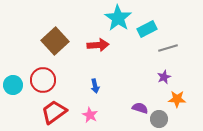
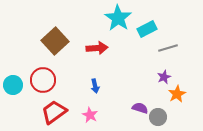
red arrow: moved 1 px left, 3 px down
orange star: moved 5 px up; rotated 30 degrees counterclockwise
gray circle: moved 1 px left, 2 px up
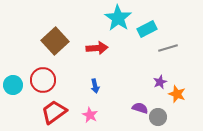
purple star: moved 4 px left, 5 px down
orange star: rotated 24 degrees counterclockwise
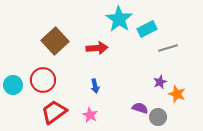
cyan star: moved 1 px right, 1 px down
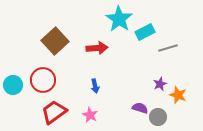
cyan rectangle: moved 2 px left, 3 px down
purple star: moved 2 px down
orange star: moved 1 px right, 1 px down
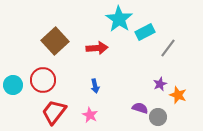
gray line: rotated 36 degrees counterclockwise
red trapezoid: rotated 16 degrees counterclockwise
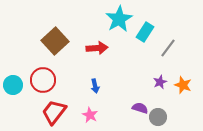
cyan star: rotated 8 degrees clockwise
cyan rectangle: rotated 30 degrees counterclockwise
purple star: moved 2 px up
orange star: moved 5 px right, 10 px up
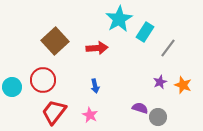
cyan circle: moved 1 px left, 2 px down
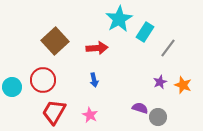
blue arrow: moved 1 px left, 6 px up
red trapezoid: rotated 8 degrees counterclockwise
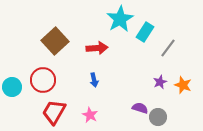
cyan star: moved 1 px right
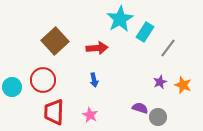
red trapezoid: rotated 28 degrees counterclockwise
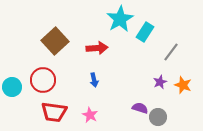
gray line: moved 3 px right, 4 px down
red trapezoid: rotated 84 degrees counterclockwise
